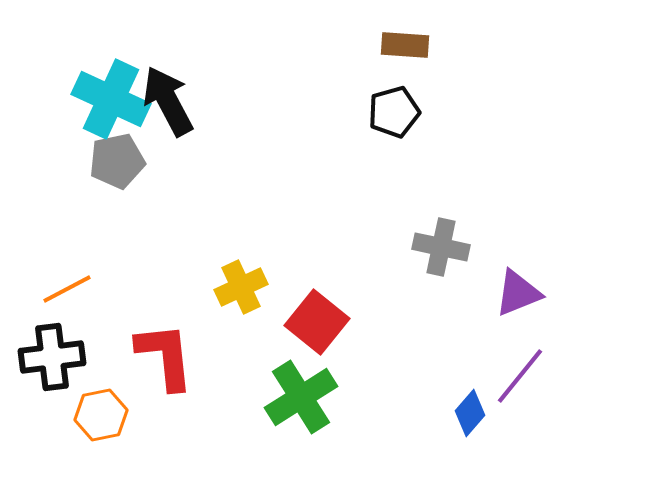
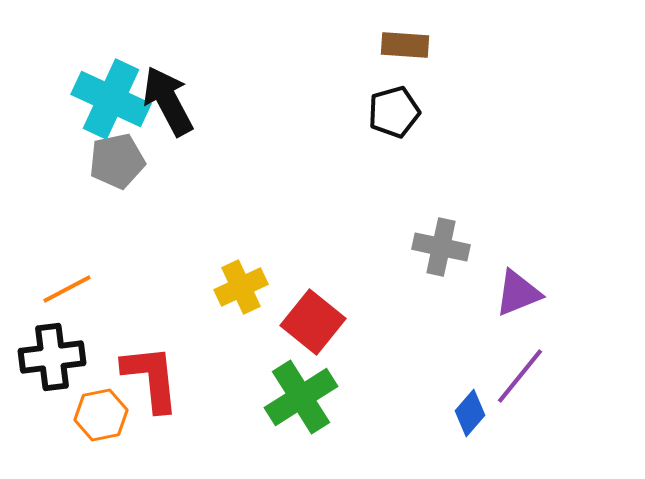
red square: moved 4 px left
red L-shape: moved 14 px left, 22 px down
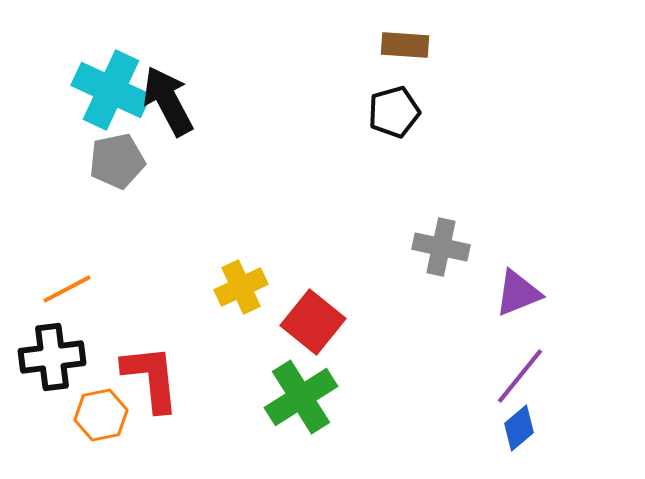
cyan cross: moved 9 px up
blue diamond: moved 49 px right, 15 px down; rotated 9 degrees clockwise
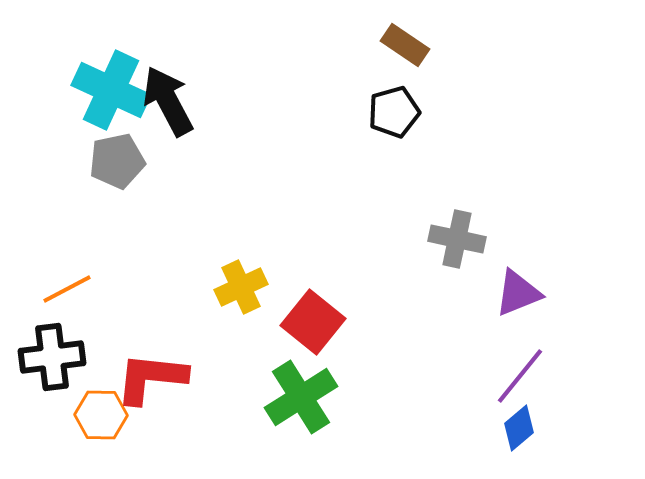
brown rectangle: rotated 30 degrees clockwise
gray cross: moved 16 px right, 8 px up
red L-shape: rotated 78 degrees counterclockwise
orange hexagon: rotated 12 degrees clockwise
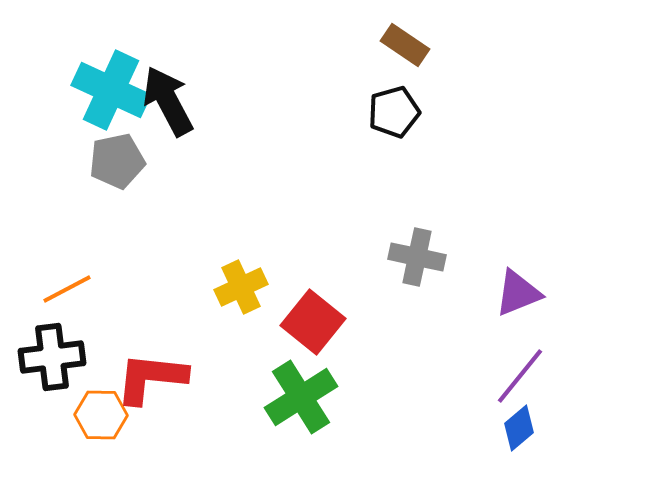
gray cross: moved 40 px left, 18 px down
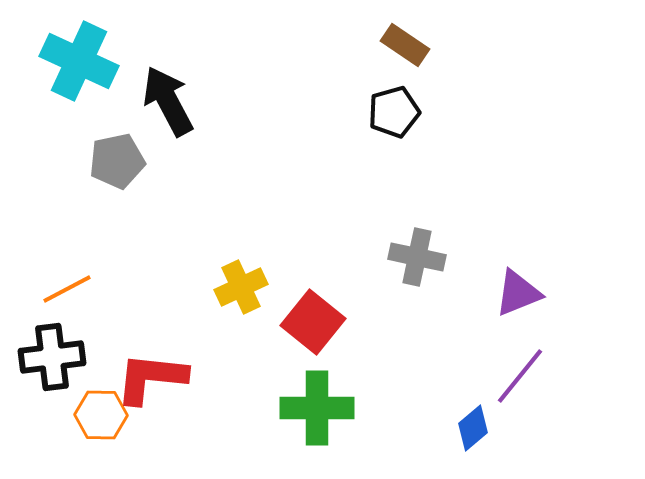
cyan cross: moved 32 px left, 29 px up
green cross: moved 16 px right, 11 px down; rotated 32 degrees clockwise
blue diamond: moved 46 px left
